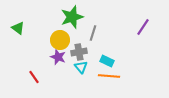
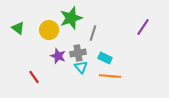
green star: moved 1 px left, 1 px down
yellow circle: moved 11 px left, 10 px up
gray cross: moved 1 px left, 1 px down
purple star: moved 1 px up
cyan rectangle: moved 2 px left, 3 px up
orange line: moved 1 px right
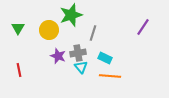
green star: moved 3 px up
green triangle: rotated 24 degrees clockwise
red line: moved 15 px left, 7 px up; rotated 24 degrees clockwise
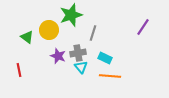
green triangle: moved 9 px right, 9 px down; rotated 24 degrees counterclockwise
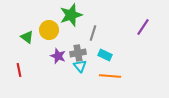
cyan rectangle: moved 3 px up
cyan triangle: moved 1 px left, 1 px up
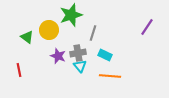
purple line: moved 4 px right
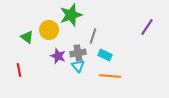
gray line: moved 3 px down
cyan triangle: moved 2 px left
